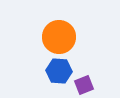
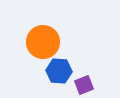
orange circle: moved 16 px left, 5 px down
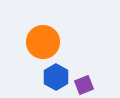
blue hexagon: moved 3 px left, 6 px down; rotated 25 degrees clockwise
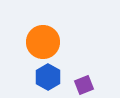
blue hexagon: moved 8 px left
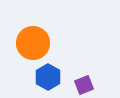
orange circle: moved 10 px left, 1 px down
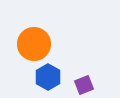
orange circle: moved 1 px right, 1 px down
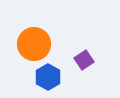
purple square: moved 25 px up; rotated 12 degrees counterclockwise
